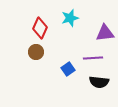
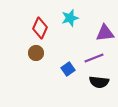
brown circle: moved 1 px down
purple line: moved 1 px right; rotated 18 degrees counterclockwise
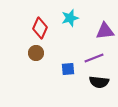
purple triangle: moved 2 px up
blue square: rotated 32 degrees clockwise
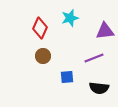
brown circle: moved 7 px right, 3 px down
blue square: moved 1 px left, 8 px down
black semicircle: moved 6 px down
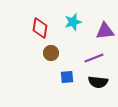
cyan star: moved 3 px right, 4 px down
red diamond: rotated 15 degrees counterclockwise
brown circle: moved 8 px right, 3 px up
black semicircle: moved 1 px left, 6 px up
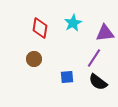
cyan star: moved 1 px down; rotated 12 degrees counterclockwise
purple triangle: moved 2 px down
brown circle: moved 17 px left, 6 px down
purple line: rotated 36 degrees counterclockwise
black semicircle: rotated 30 degrees clockwise
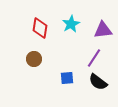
cyan star: moved 2 px left, 1 px down
purple triangle: moved 2 px left, 3 px up
blue square: moved 1 px down
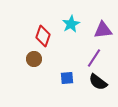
red diamond: moved 3 px right, 8 px down; rotated 10 degrees clockwise
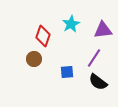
blue square: moved 6 px up
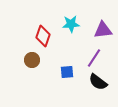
cyan star: rotated 24 degrees clockwise
brown circle: moved 2 px left, 1 px down
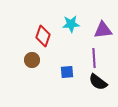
purple line: rotated 36 degrees counterclockwise
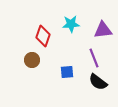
purple line: rotated 18 degrees counterclockwise
